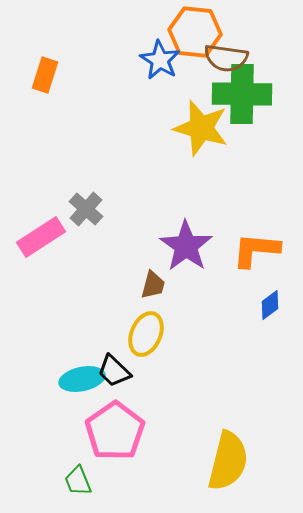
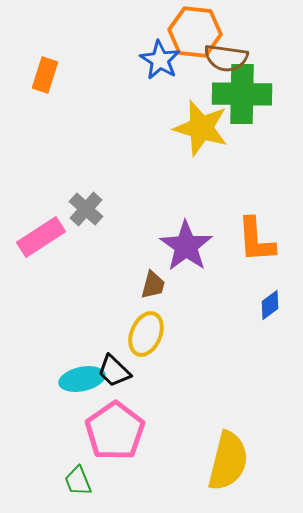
orange L-shape: moved 10 px up; rotated 99 degrees counterclockwise
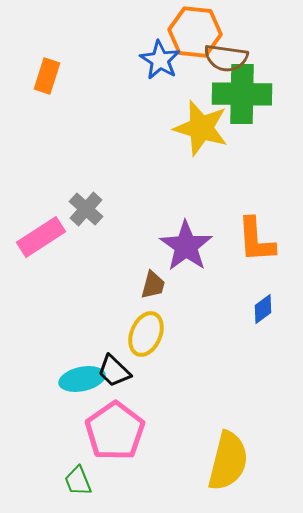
orange rectangle: moved 2 px right, 1 px down
blue diamond: moved 7 px left, 4 px down
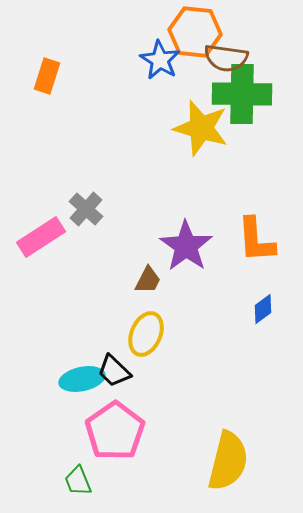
brown trapezoid: moved 5 px left, 5 px up; rotated 12 degrees clockwise
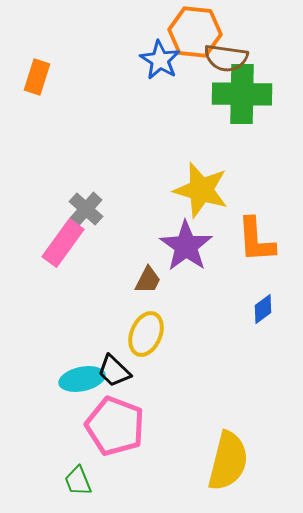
orange rectangle: moved 10 px left, 1 px down
yellow star: moved 62 px down
pink rectangle: moved 22 px right, 6 px down; rotated 21 degrees counterclockwise
pink pentagon: moved 5 px up; rotated 16 degrees counterclockwise
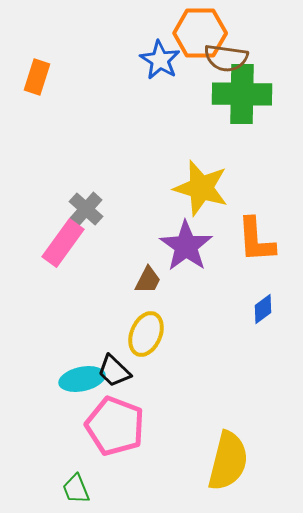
orange hexagon: moved 5 px right, 1 px down; rotated 6 degrees counterclockwise
yellow star: moved 2 px up
green trapezoid: moved 2 px left, 8 px down
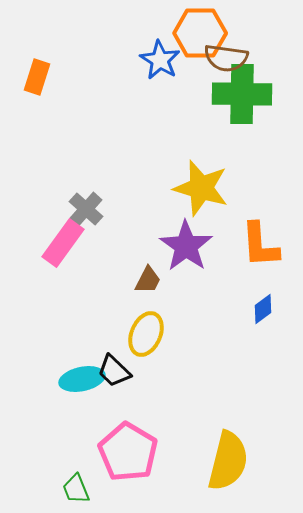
orange L-shape: moved 4 px right, 5 px down
pink pentagon: moved 13 px right, 26 px down; rotated 10 degrees clockwise
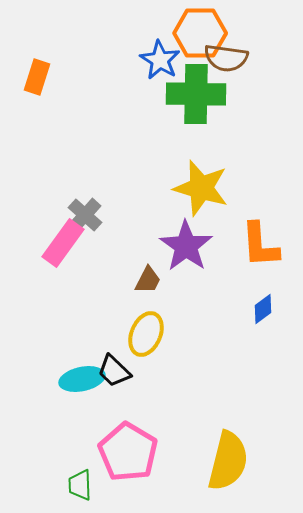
green cross: moved 46 px left
gray cross: moved 1 px left, 6 px down
green trapezoid: moved 4 px right, 4 px up; rotated 20 degrees clockwise
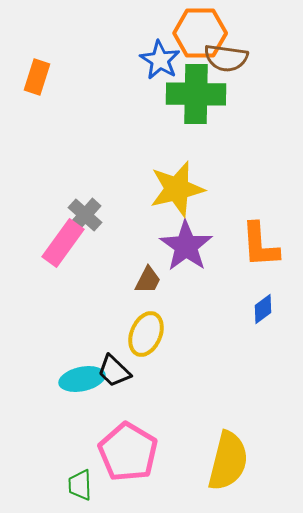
yellow star: moved 24 px left, 1 px down; rotated 30 degrees counterclockwise
